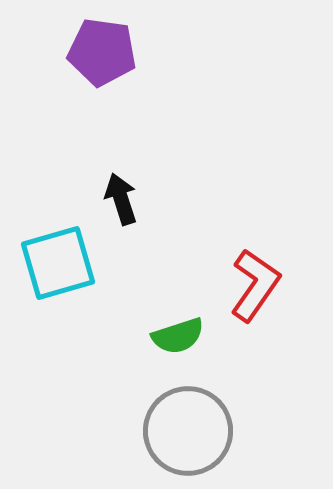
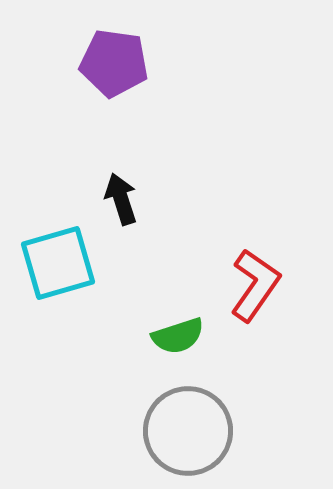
purple pentagon: moved 12 px right, 11 px down
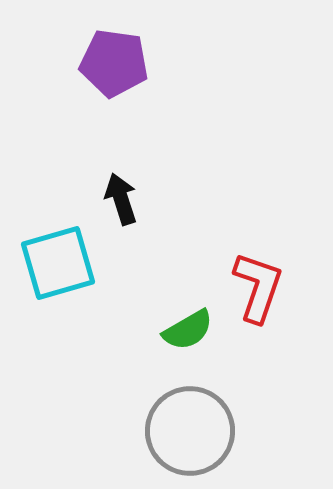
red L-shape: moved 3 px right, 2 px down; rotated 16 degrees counterclockwise
green semicircle: moved 10 px right, 6 px up; rotated 12 degrees counterclockwise
gray circle: moved 2 px right
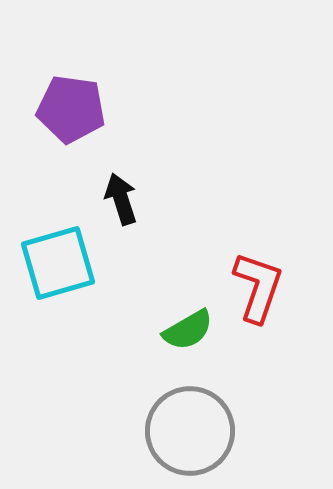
purple pentagon: moved 43 px left, 46 px down
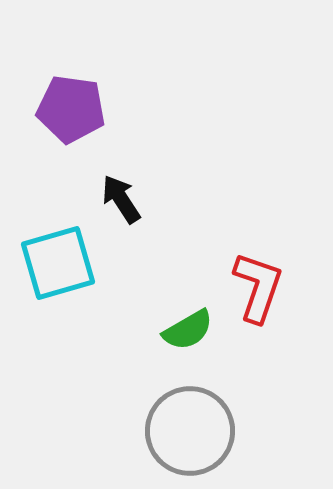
black arrow: rotated 15 degrees counterclockwise
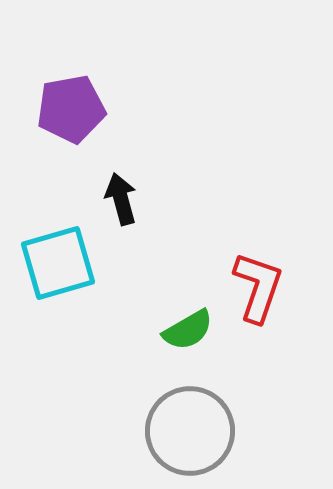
purple pentagon: rotated 18 degrees counterclockwise
black arrow: rotated 18 degrees clockwise
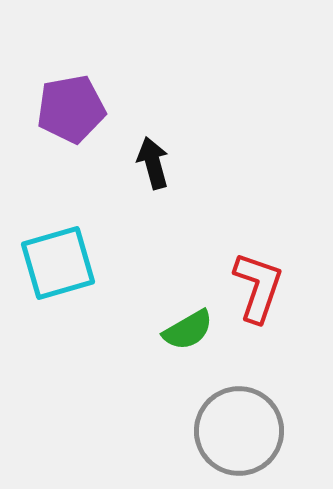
black arrow: moved 32 px right, 36 px up
gray circle: moved 49 px right
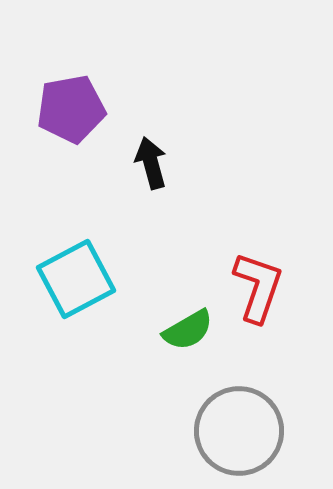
black arrow: moved 2 px left
cyan square: moved 18 px right, 16 px down; rotated 12 degrees counterclockwise
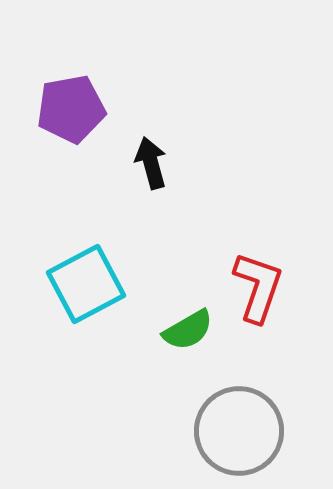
cyan square: moved 10 px right, 5 px down
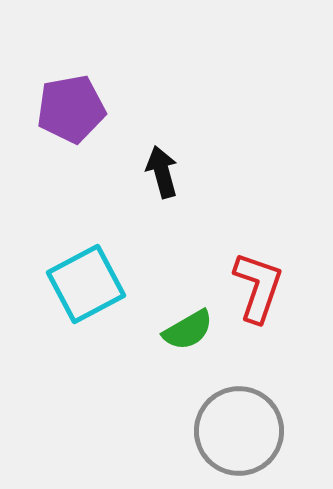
black arrow: moved 11 px right, 9 px down
